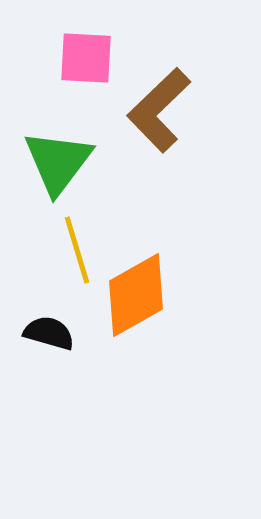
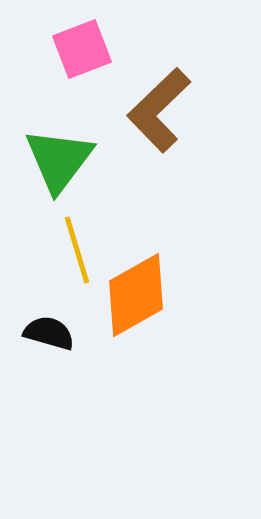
pink square: moved 4 px left, 9 px up; rotated 24 degrees counterclockwise
green triangle: moved 1 px right, 2 px up
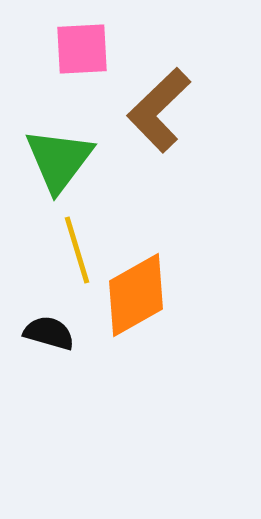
pink square: rotated 18 degrees clockwise
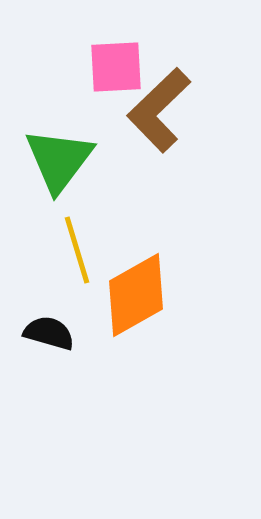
pink square: moved 34 px right, 18 px down
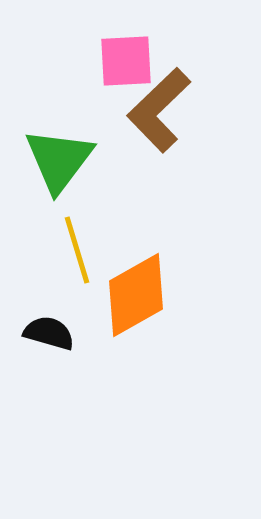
pink square: moved 10 px right, 6 px up
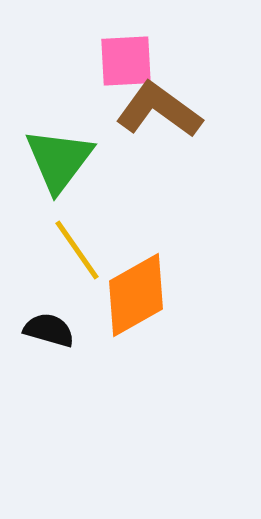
brown L-shape: rotated 80 degrees clockwise
yellow line: rotated 18 degrees counterclockwise
black semicircle: moved 3 px up
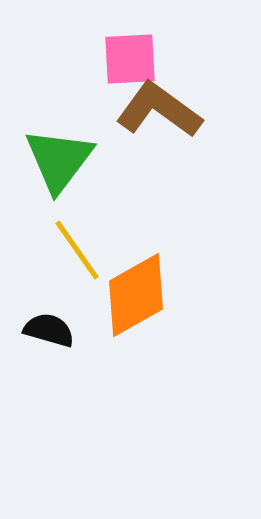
pink square: moved 4 px right, 2 px up
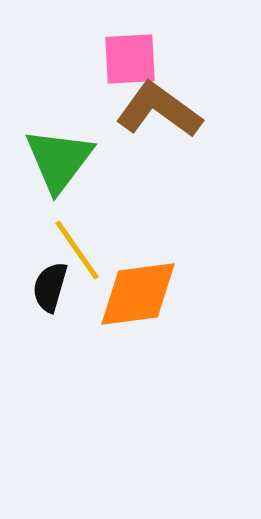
orange diamond: moved 2 px right, 1 px up; rotated 22 degrees clockwise
black semicircle: moved 1 px right, 43 px up; rotated 90 degrees counterclockwise
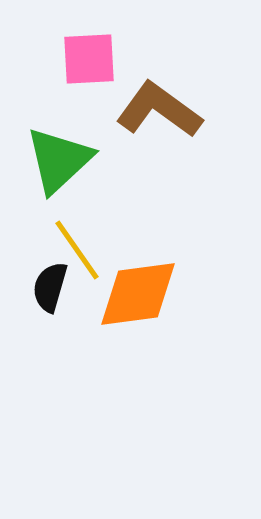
pink square: moved 41 px left
green triangle: rotated 10 degrees clockwise
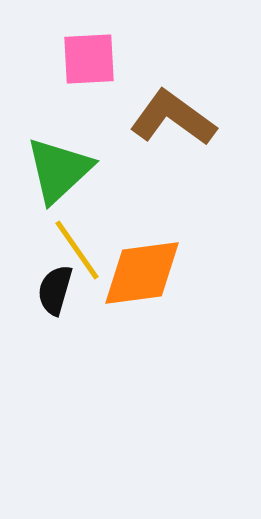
brown L-shape: moved 14 px right, 8 px down
green triangle: moved 10 px down
black semicircle: moved 5 px right, 3 px down
orange diamond: moved 4 px right, 21 px up
